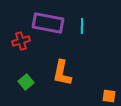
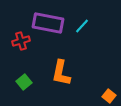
cyan line: rotated 42 degrees clockwise
orange L-shape: moved 1 px left
green square: moved 2 px left
orange square: rotated 32 degrees clockwise
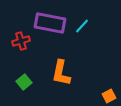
purple rectangle: moved 2 px right
orange square: rotated 24 degrees clockwise
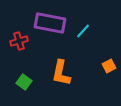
cyan line: moved 1 px right, 5 px down
red cross: moved 2 px left
green square: rotated 14 degrees counterclockwise
orange square: moved 30 px up
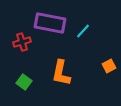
red cross: moved 3 px right, 1 px down
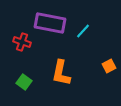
red cross: rotated 36 degrees clockwise
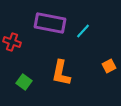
red cross: moved 10 px left
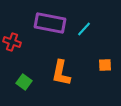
cyan line: moved 1 px right, 2 px up
orange square: moved 4 px left, 1 px up; rotated 24 degrees clockwise
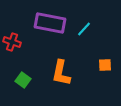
green square: moved 1 px left, 2 px up
